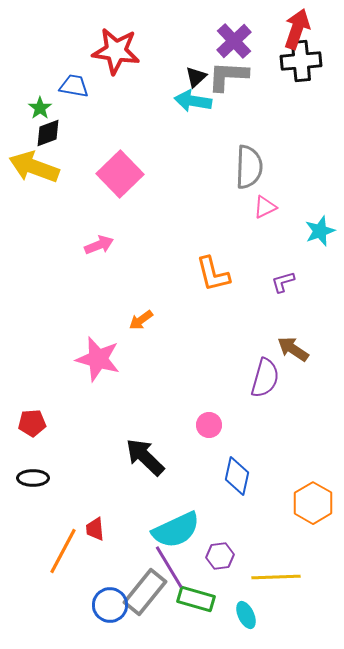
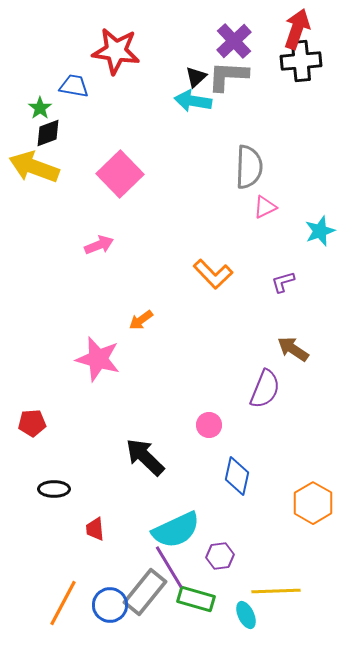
orange L-shape: rotated 30 degrees counterclockwise
purple semicircle: moved 11 px down; rotated 6 degrees clockwise
black ellipse: moved 21 px right, 11 px down
orange line: moved 52 px down
yellow line: moved 14 px down
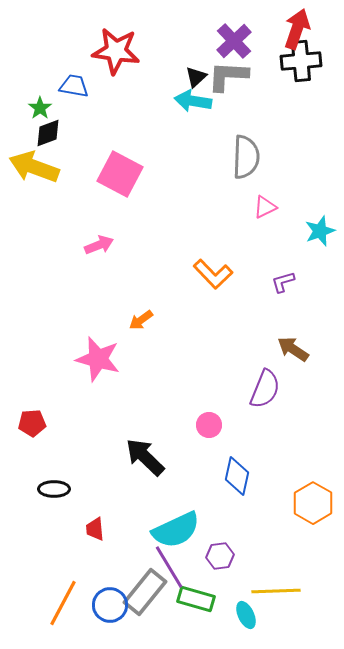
gray semicircle: moved 3 px left, 10 px up
pink square: rotated 18 degrees counterclockwise
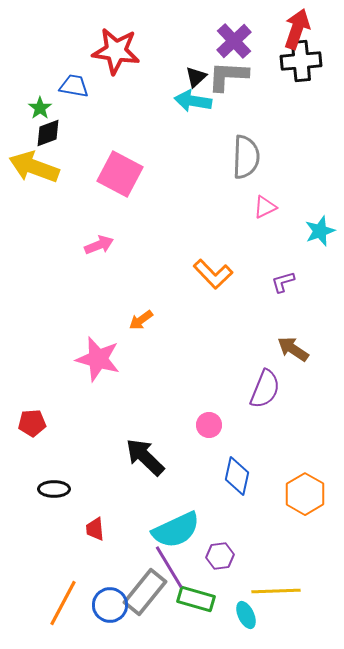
orange hexagon: moved 8 px left, 9 px up
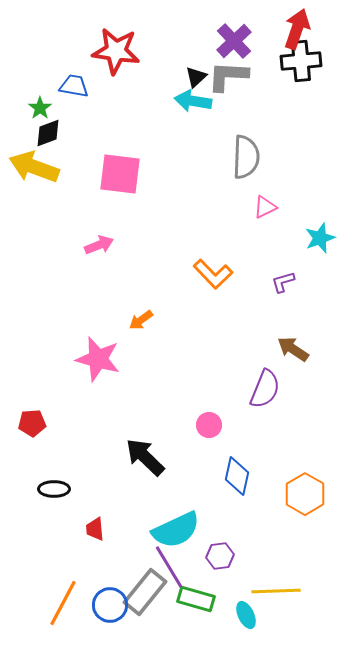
pink square: rotated 21 degrees counterclockwise
cyan star: moved 7 px down
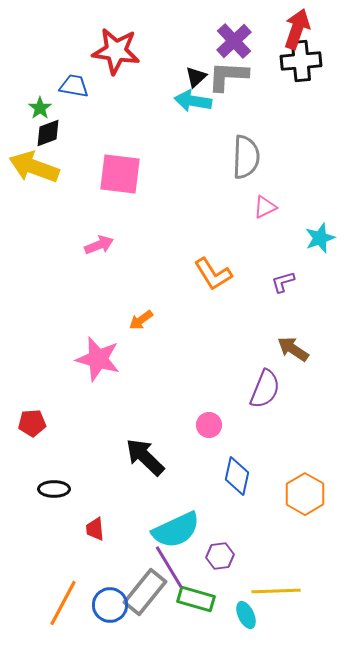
orange L-shape: rotated 12 degrees clockwise
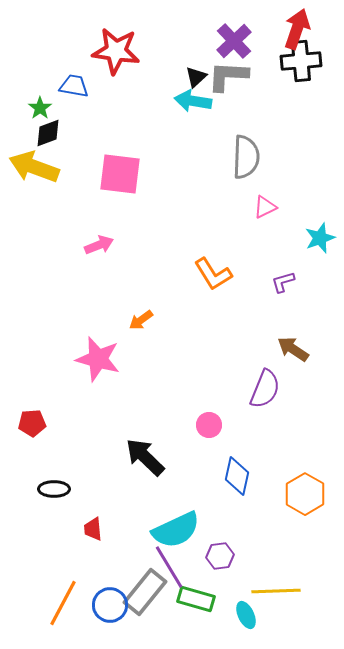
red trapezoid: moved 2 px left
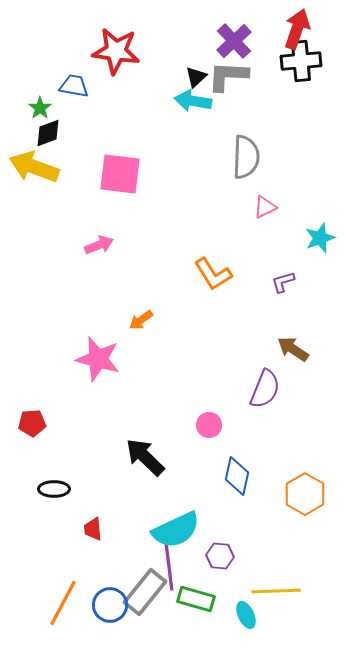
purple hexagon: rotated 12 degrees clockwise
purple line: rotated 24 degrees clockwise
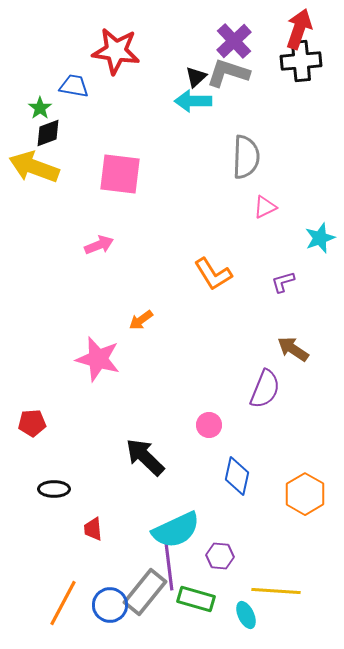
red arrow: moved 2 px right
gray L-shape: moved 3 px up; rotated 15 degrees clockwise
cyan arrow: rotated 9 degrees counterclockwise
yellow line: rotated 6 degrees clockwise
